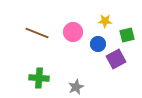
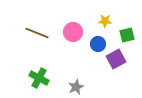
green cross: rotated 24 degrees clockwise
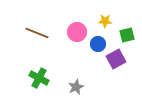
pink circle: moved 4 px right
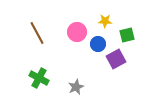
brown line: rotated 40 degrees clockwise
